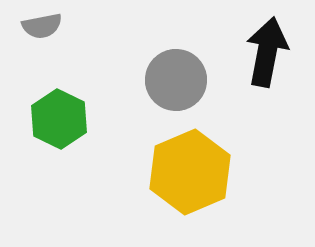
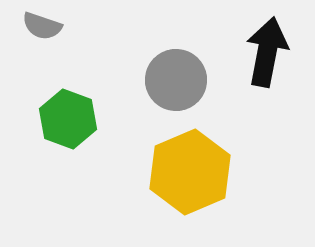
gray semicircle: rotated 30 degrees clockwise
green hexagon: moved 9 px right; rotated 6 degrees counterclockwise
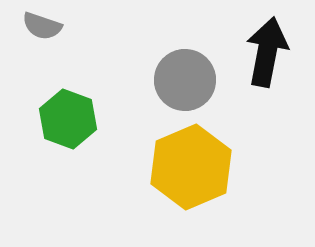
gray circle: moved 9 px right
yellow hexagon: moved 1 px right, 5 px up
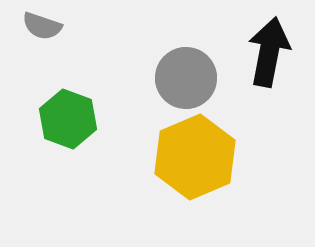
black arrow: moved 2 px right
gray circle: moved 1 px right, 2 px up
yellow hexagon: moved 4 px right, 10 px up
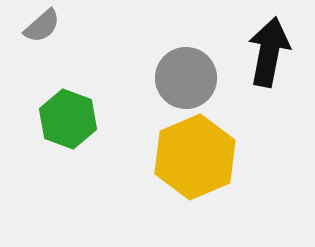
gray semicircle: rotated 60 degrees counterclockwise
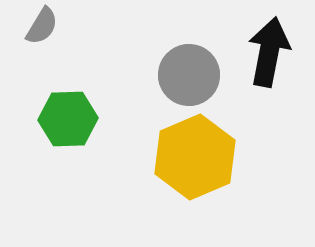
gray semicircle: rotated 18 degrees counterclockwise
gray circle: moved 3 px right, 3 px up
green hexagon: rotated 22 degrees counterclockwise
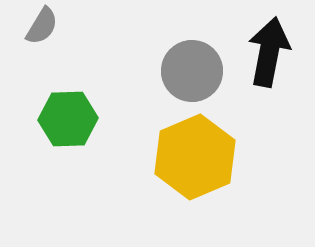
gray circle: moved 3 px right, 4 px up
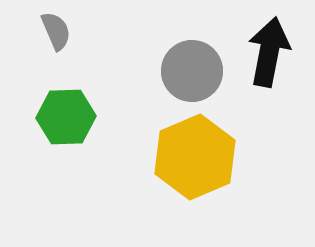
gray semicircle: moved 14 px right, 5 px down; rotated 54 degrees counterclockwise
green hexagon: moved 2 px left, 2 px up
